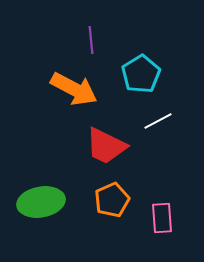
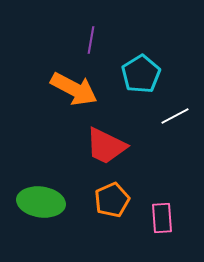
purple line: rotated 16 degrees clockwise
white line: moved 17 px right, 5 px up
green ellipse: rotated 18 degrees clockwise
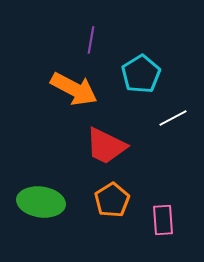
white line: moved 2 px left, 2 px down
orange pentagon: rotated 8 degrees counterclockwise
pink rectangle: moved 1 px right, 2 px down
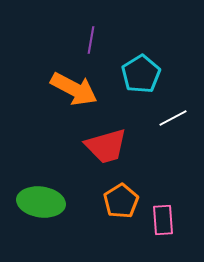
red trapezoid: rotated 42 degrees counterclockwise
orange pentagon: moved 9 px right, 1 px down
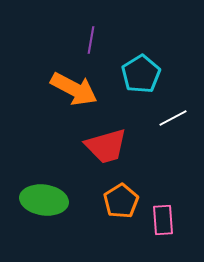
green ellipse: moved 3 px right, 2 px up
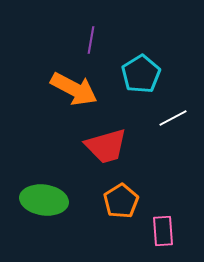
pink rectangle: moved 11 px down
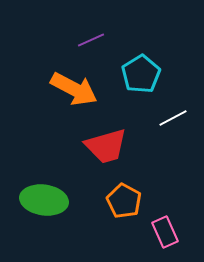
purple line: rotated 56 degrees clockwise
orange pentagon: moved 3 px right; rotated 12 degrees counterclockwise
pink rectangle: moved 2 px right, 1 px down; rotated 20 degrees counterclockwise
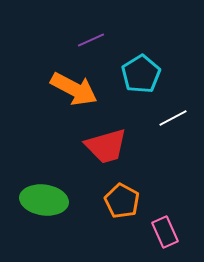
orange pentagon: moved 2 px left
